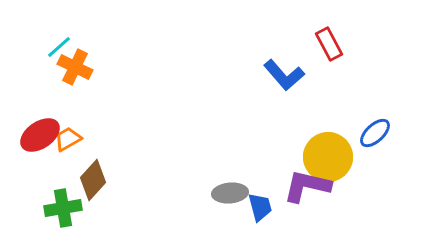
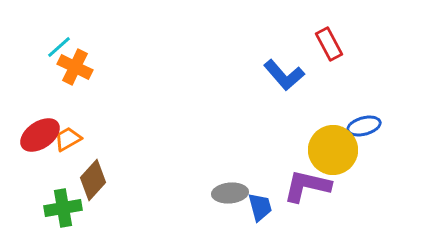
blue ellipse: moved 11 px left, 7 px up; rotated 28 degrees clockwise
yellow circle: moved 5 px right, 7 px up
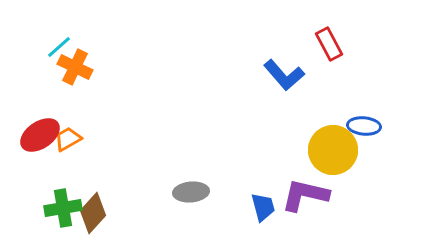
blue ellipse: rotated 20 degrees clockwise
brown diamond: moved 33 px down
purple L-shape: moved 2 px left, 9 px down
gray ellipse: moved 39 px left, 1 px up
blue trapezoid: moved 3 px right
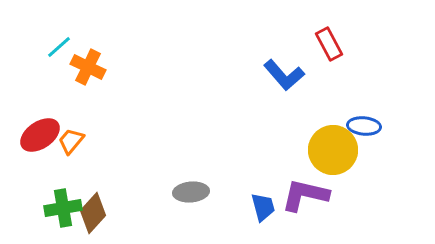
orange cross: moved 13 px right
orange trapezoid: moved 3 px right, 2 px down; rotated 20 degrees counterclockwise
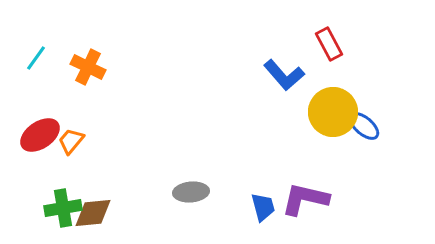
cyan line: moved 23 px left, 11 px down; rotated 12 degrees counterclockwise
blue ellipse: rotated 36 degrees clockwise
yellow circle: moved 38 px up
purple L-shape: moved 4 px down
brown diamond: rotated 42 degrees clockwise
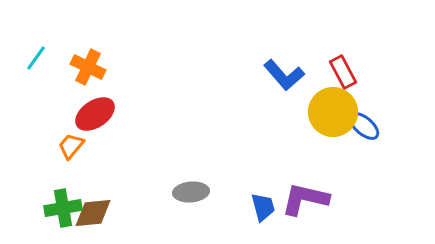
red rectangle: moved 14 px right, 28 px down
red ellipse: moved 55 px right, 21 px up
orange trapezoid: moved 5 px down
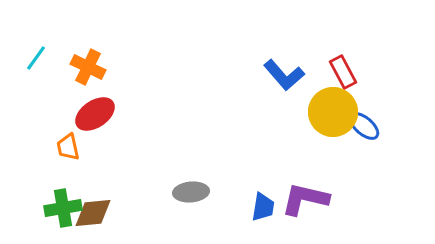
orange trapezoid: moved 3 px left, 1 px down; rotated 52 degrees counterclockwise
blue trapezoid: rotated 24 degrees clockwise
